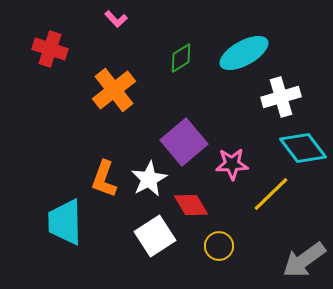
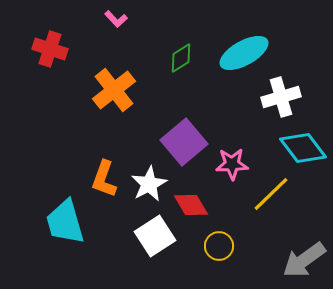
white star: moved 5 px down
cyan trapezoid: rotated 15 degrees counterclockwise
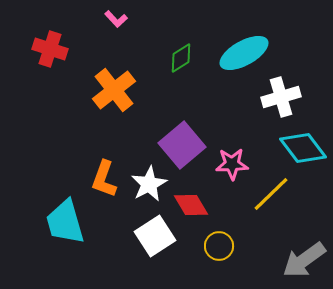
purple square: moved 2 px left, 3 px down
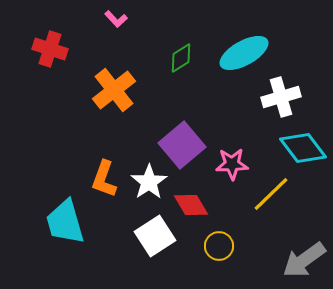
white star: moved 2 px up; rotated 6 degrees counterclockwise
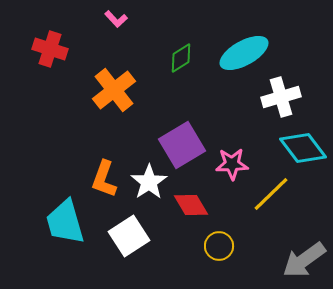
purple square: rotated 9 degrees clockwise
white square: moved 26 px left
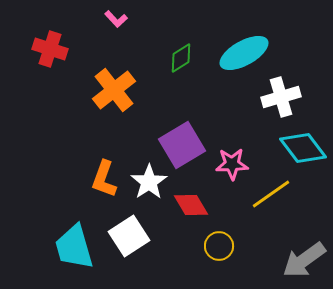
yellow line: rotated 9 degrees clockwise
cyan trapezoid: moved 9 px right, 25 px down
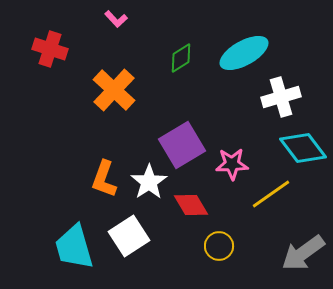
orange cross: rotated 9 degrees counterclockwise
gray arrow: moved 1 px left, 7 px up
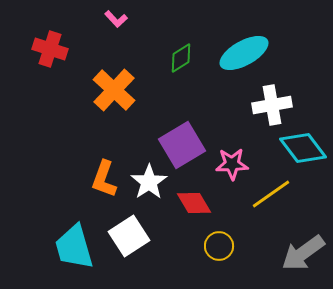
white cross: moved 9 px left, 8 px down; rotated 6 degrees clockwise
red diamond: moved 3 px right, 2 px up
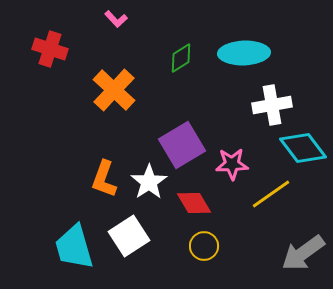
cyan ellipse: rotated 27 degrees clockwise
yellow circle: moved 15 px left
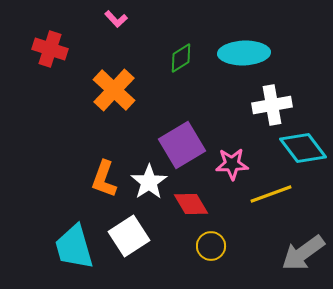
yellow line: rotated 15 degrees clockwise
red diamond: moved 3 px left, 1 px down
yellow circle: moved 7 px right
